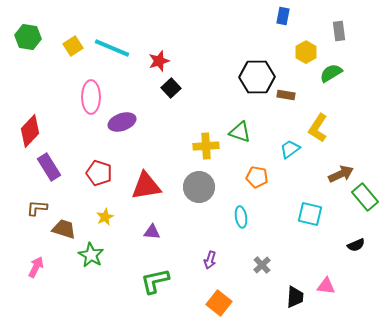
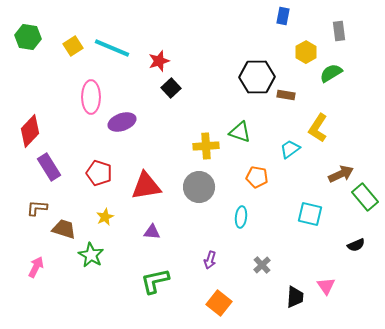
cyan ellipse: rotated 15 degrees clockwise
pink triangle: rotated 48 degrees clockwise
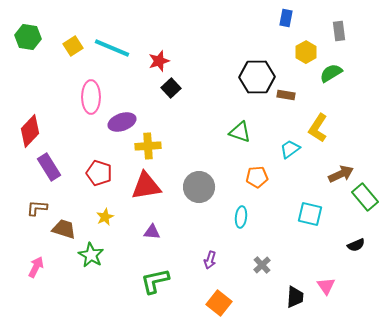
blue rectangle: moved 3 px right, 2 px down
yellow cross: moved 58 px left
orange pentagon: rotated 15 degrees counterclockwise
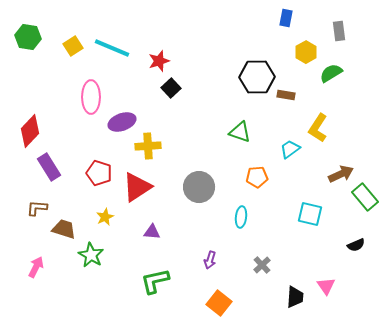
red triangle: moved 9 px left, 1 px down; rotated 24 degrees counterclockwise
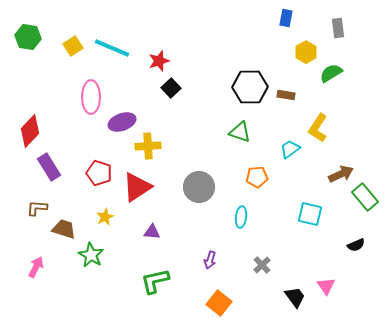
gray rectangle: moved 1 px left, 3 px up
black hexagon: moved 7 px left, 10 px down
black trapezoid: rotated 40 degrees counterclockwise
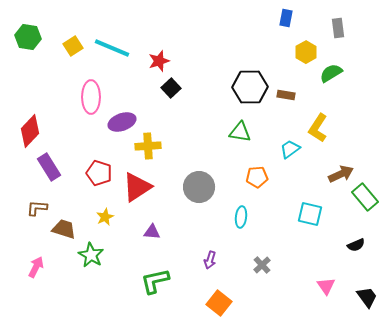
green triangle: rotated 10 degrees counterclockwise
black trapezoid: moved 72 px right
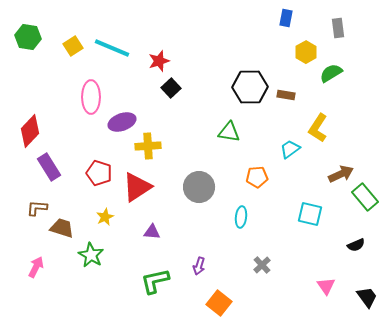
green triangle: moved 11 px left
brown trapezoid: moved 2 px left, 1 px up
purple arrow: moved 11 px left, 6 px down
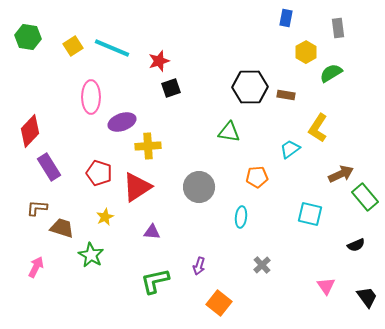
black square: rotated 24 degrees clockwise
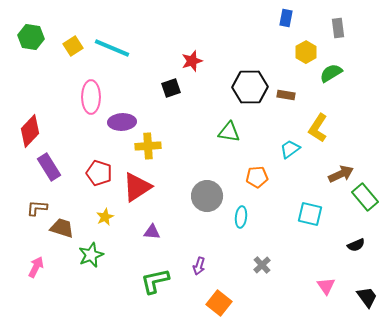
green hexagon: moved 3 px right
red star: moved 33 px right
purple ellipse: rotated 16 degrees clockwise
gray circle: moved 8 px right, 9 px down
green star: rotated 20 degrees clockwise
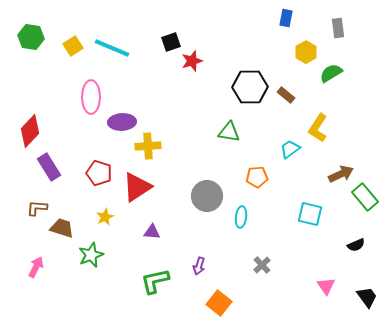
black square: moved 46 px up
brown rectangle: rotated 30 degrees clockwise
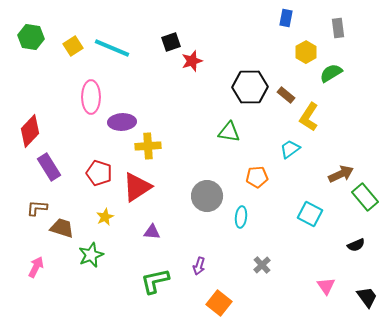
yellow L-shape: moved 9 px left, 11 px up
cyan square: rotated 15 degrees clockwise
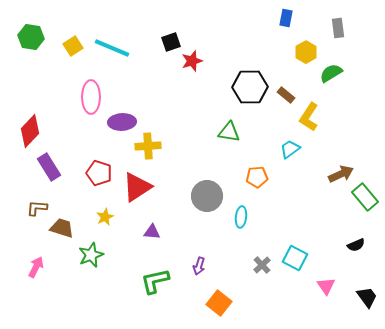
cyan square: moved 15 px left, 44 px down
